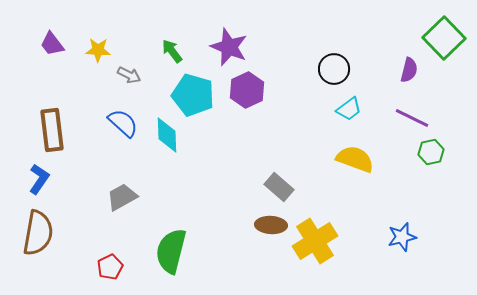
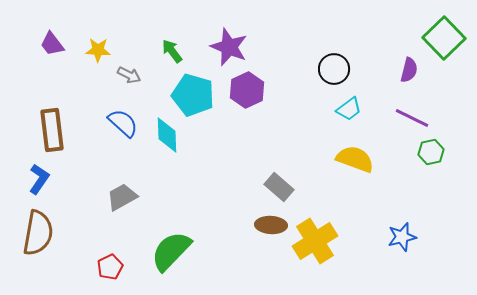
green semicircle: rotated 30 degrees clockwise
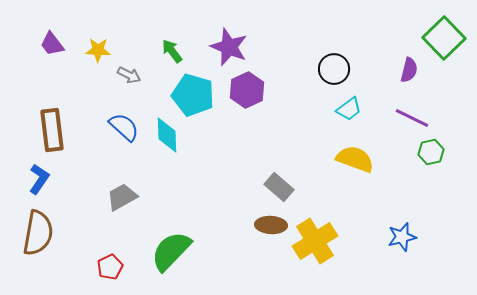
blue semicircle: moved 1 px right, 4 px down
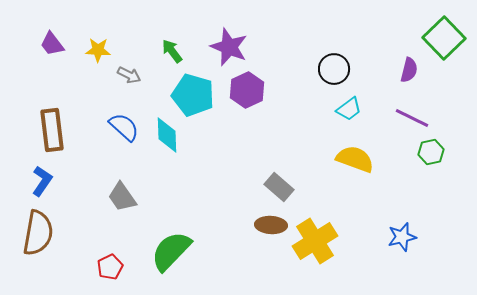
blue L-shape: moved 3 px right, 2 px down
gray trapezoid: rotated 96 degrees counterclockwise
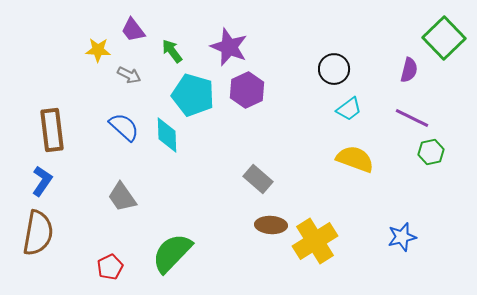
purple trapezoid: moved 81 px right, 14 px up
gray rectangle: moved 21 px left, 8 px up
green semicircle: moved 1 px right, 2 px down
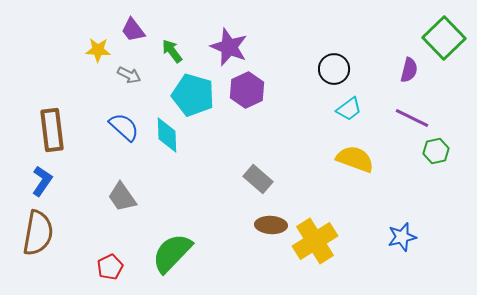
green hexagon: moved 5 px right, 1 px up
